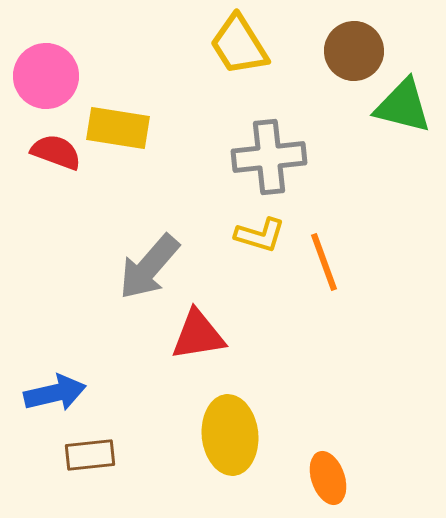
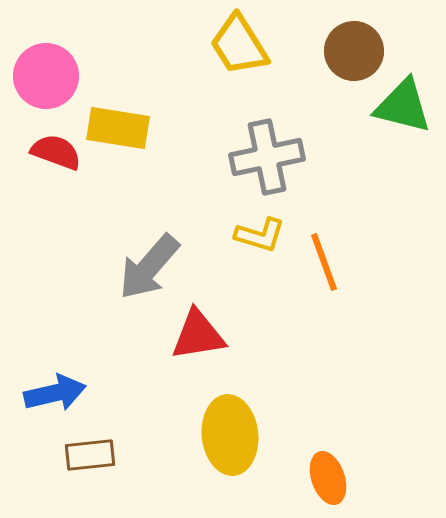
gray cross: moved 2 px left; rotated 6 degrees counterclockwise
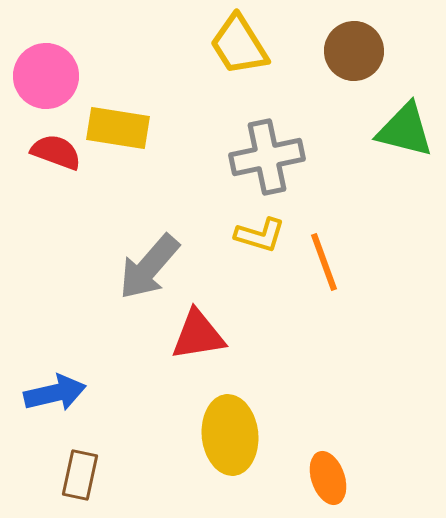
green triangle: moved 2 px right, 24 px down
brown rectangle: moved 10 px left, 20 px down; rotated 72 degrees counterclockwise
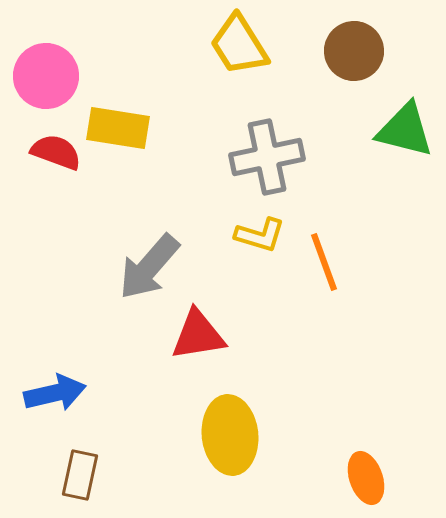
orange ellipse: moved 38 px right
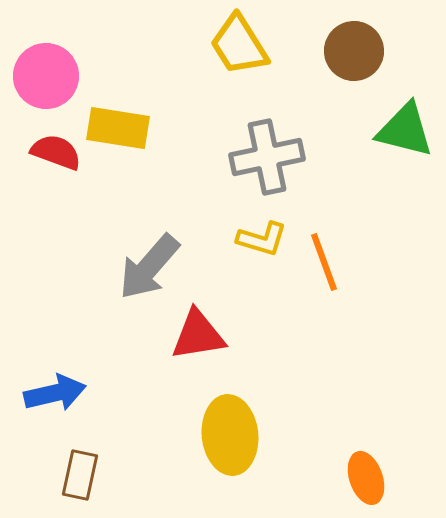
yellow L-shape: moved 2 px right, 4 px down
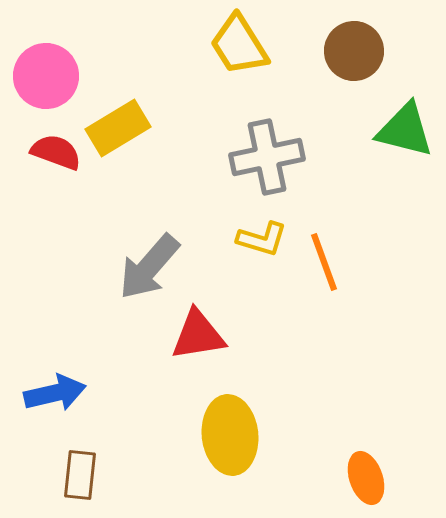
yellow rectangle: rotated 40 degrees counterclockwise
brown rectangle: rotated 6 degrees counterclockwise
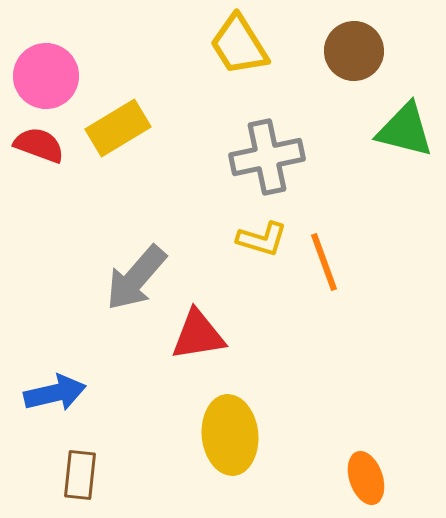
red semicircle: moved 17 px left, 7 px up
gray arrow: moved 13 px left, 11 px down
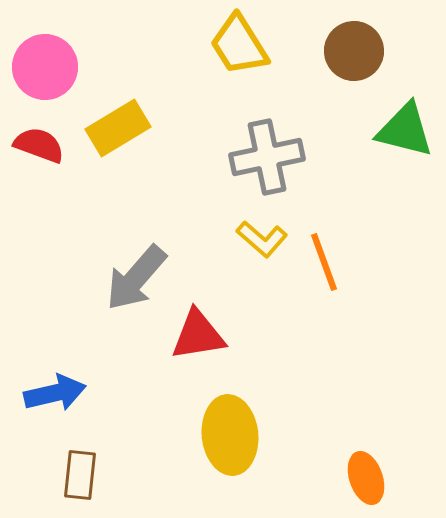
pink circle: moved 1 px left, 9 px up
yellow L-shape: rotated 24 degrees clockwise
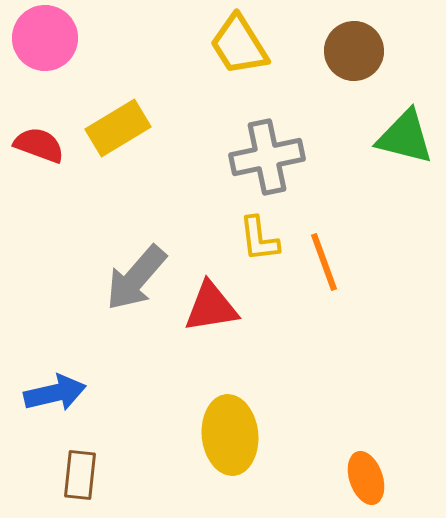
pink circle: moved 29 px up
green triangle: moved 7 px down
yellow L-shape: moved 3 px left; rotated 42 degrees clockwise
red triangle: moved 13 px right, 28 px up
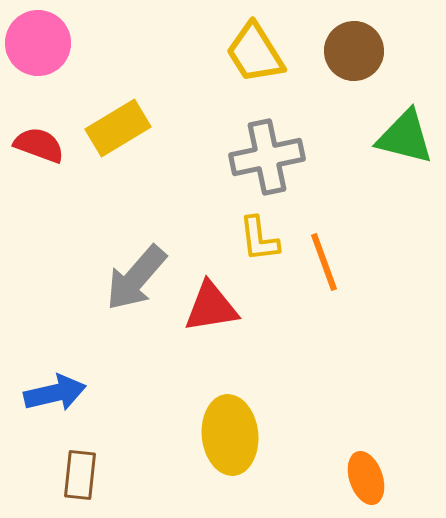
pink circle: moved 7 px left, 5 px down
yellow trapezoid: moved 16 px right, 8 px down
